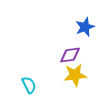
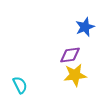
cyan semicircle: moved 9 px left
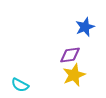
yellow star: moved 1 px left; rotated 15 degrees counterclockwise
cyan semicircle: rotated 144 degrees clockwise
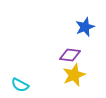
purple diamond: rotated 15 degrees clockwise
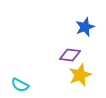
yellow star: moved 6 px right
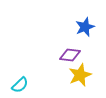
cyan semicircle: rotated 72 degrees counterclockwise
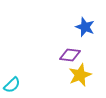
blue star: rotated 30 degrees counterclockwise
cyan semicircle: moved 8 px left
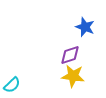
purple diamond: rotated 25 degrees counterclockwise
yellow star: moved 7 px left, 1 px down; rotated 30 degrees clockwise
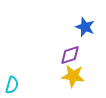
cyan semicircle: rotated 30 degrees counterclockwise
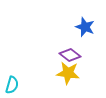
purple diamond: rotated 55 degrees clockwise
yellow star: moved 5 px left, 3 px up
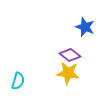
cyan semicircle: moved 6 px right, 4 px up
